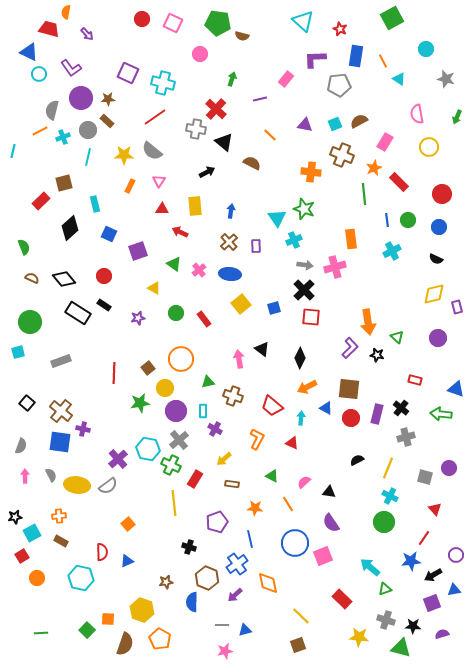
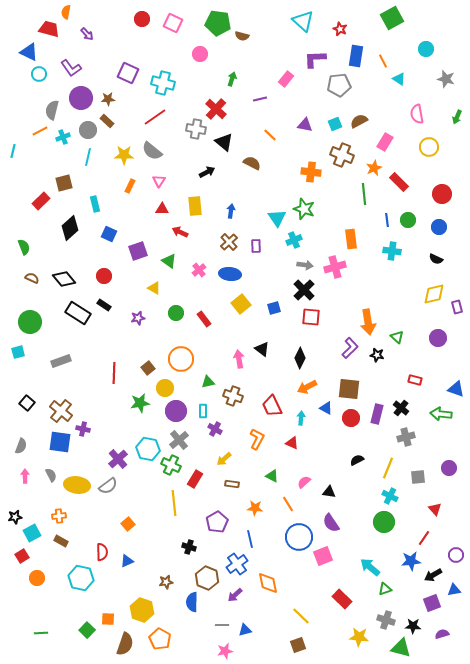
cyan cross at (392, 251): rotated 36 degrees clockwise
green triangle at (174, 264): moved 5 px left, 3 px up
red trapezoid at (272, 406): rotated 25 degrees clockwise
gray square at (425, 477): moved 7 px left; rotated 21 degrees counterclockwise
purple pentagon at (217, 522): rotated 10 degrees counterclockwise
blue circle at (295, 543): moved 4 px right, 6 px up
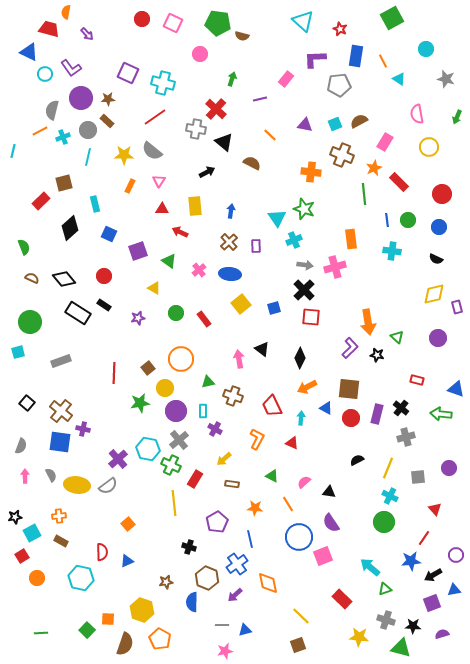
cyan circle at (39, 74): moved 6 px right
red rectangle at (415, 380): moved 2 px right
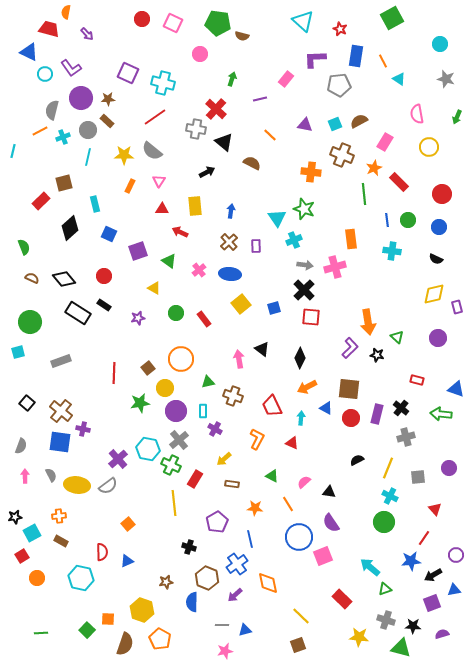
cyan circle at (426, 49): moved 14 px right, 5 px up
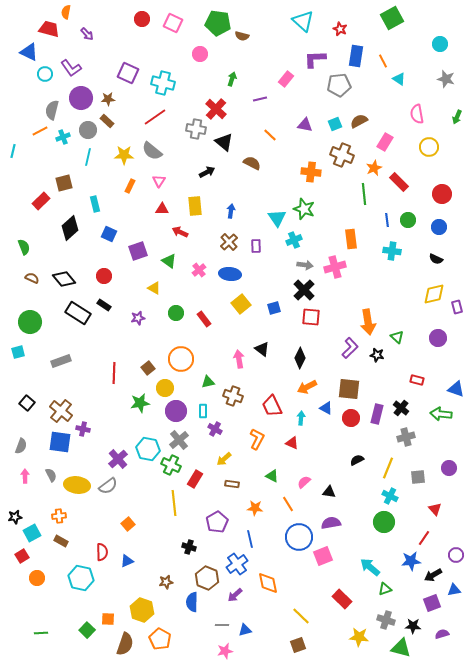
purple semicircle at (331, 523): rotated 114 degrees clockwise
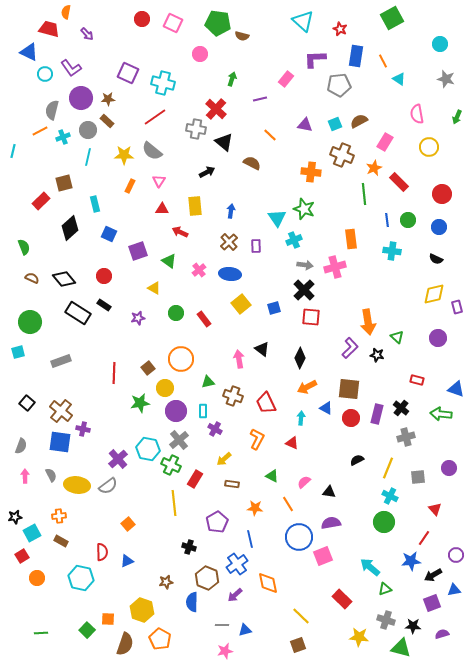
red trapezoid at (272, 406): moved 6 px left, 3 px up
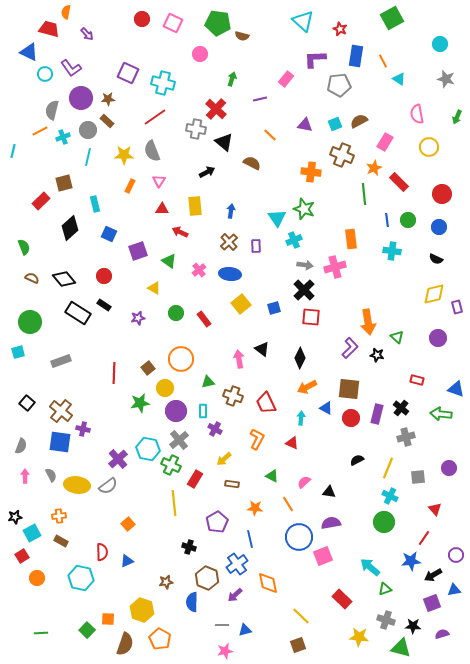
gray semicircle at (152, 151): rotated 30 degrees clockwise
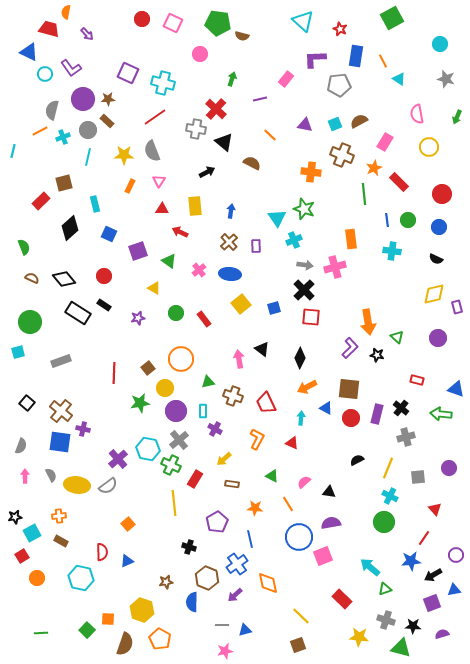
purple circle at (81, 98): moved 2 px right, 1 px down
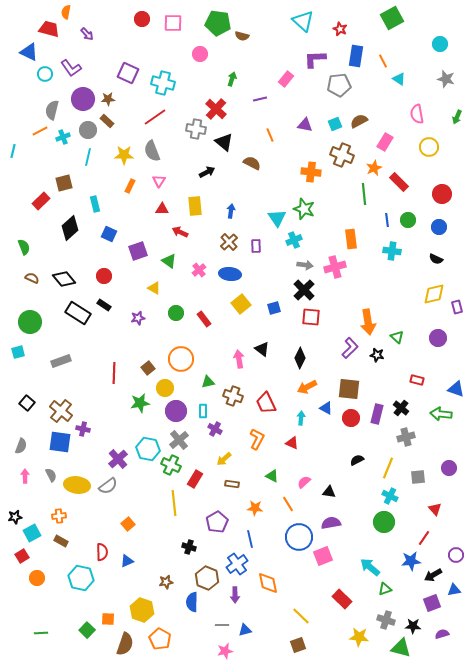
pink square at (173, 23): rotated 24 degrees counterclockwise
orange line at (270, 135): rotated 24 degrees clockwise
purple arrow at (235, 595): rotated 49 degrees counterclockwise
